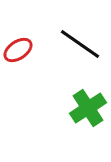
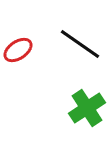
green cross: moved 1 px left
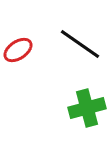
green cross: rotated 18 degrees clockwise
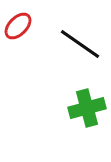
red ellipse: moved 24 px up; rotated 12 degrees counterclockwise
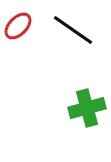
black line: moved 7 px left, 14 px up
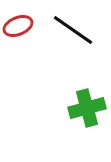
red ellipse: rotated 24 degrees clockwise
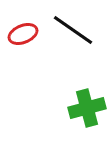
red ellipse: moved 5 px right, 8 px down
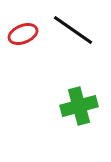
green cross: moved 8 px left, 2 px up
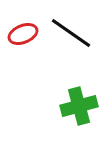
black line: moved 2 px left, 3 px down
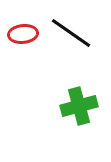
red ellipse: rotated 16 degrees clockwise
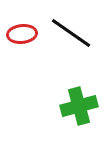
red ellipse: moved 1 px left
